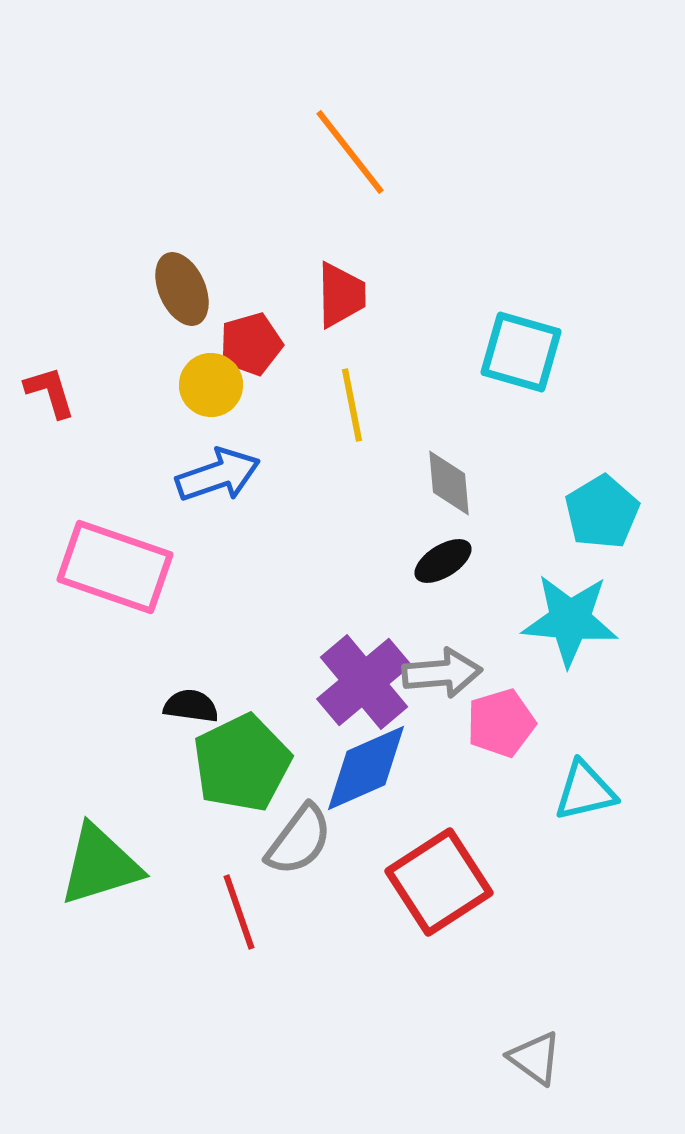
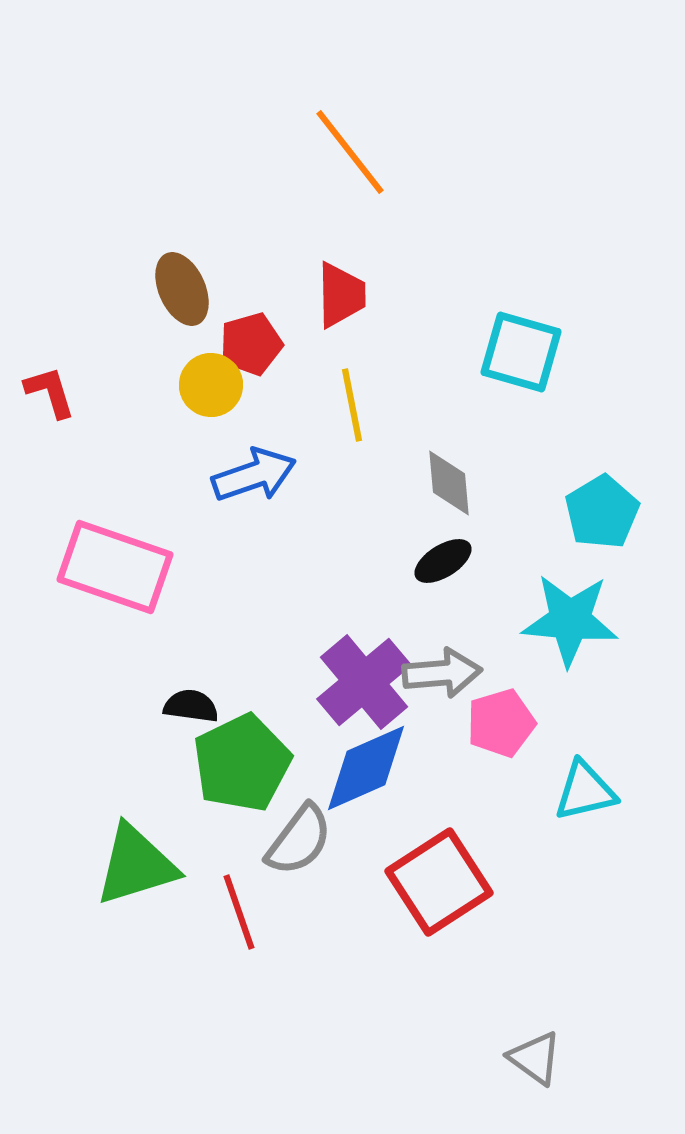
blue arrow: moved 36 px right
green triangle: moved 36 px right
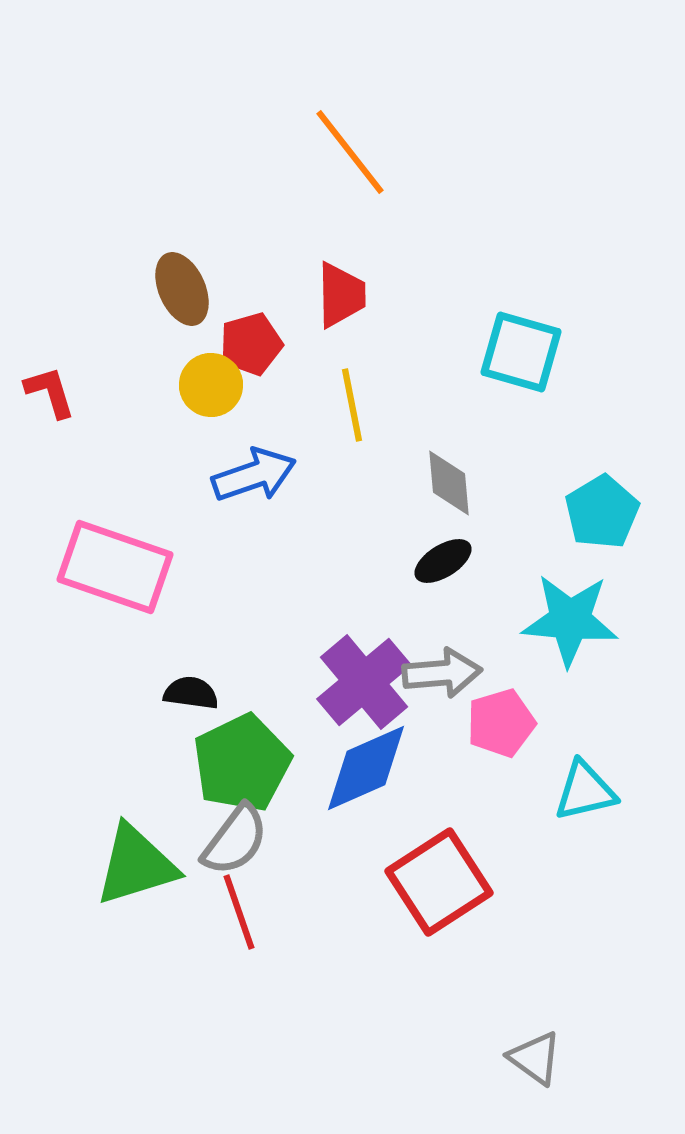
black semicircle: moved 13 px up
gray semicircle: moved 64 px left
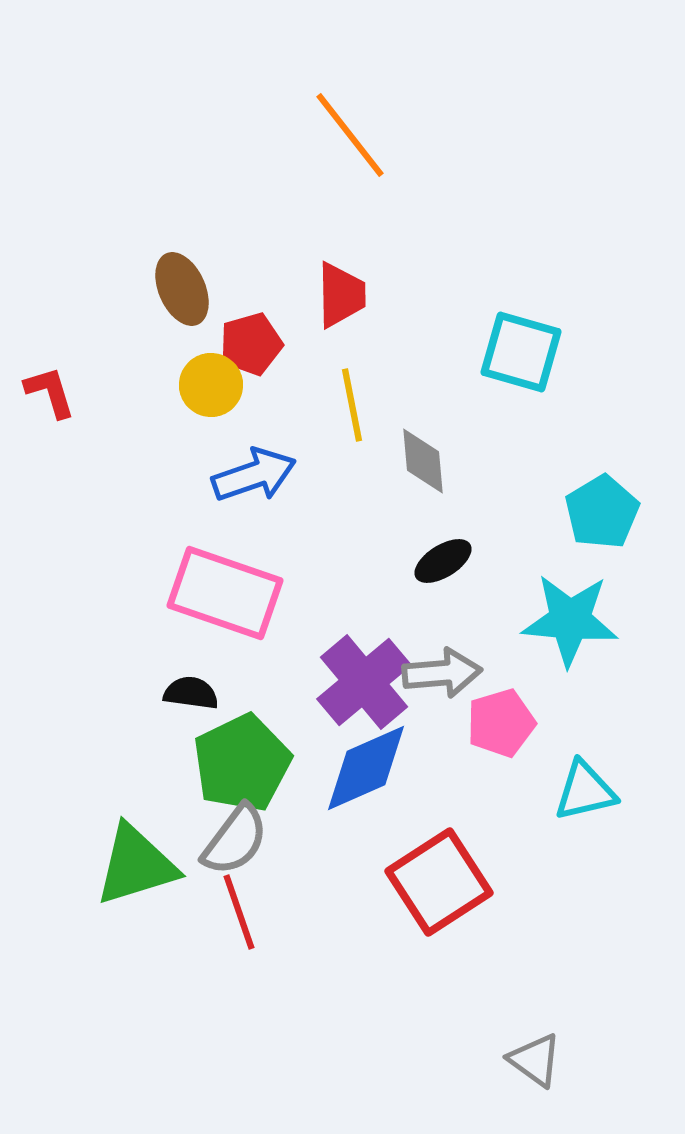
orange line: moved 17 px up
gray diamond: moved 26 px left, 22 px up
pink rectangle: moved 110 px right, 26 px down
gray triangle: moved 2 px down
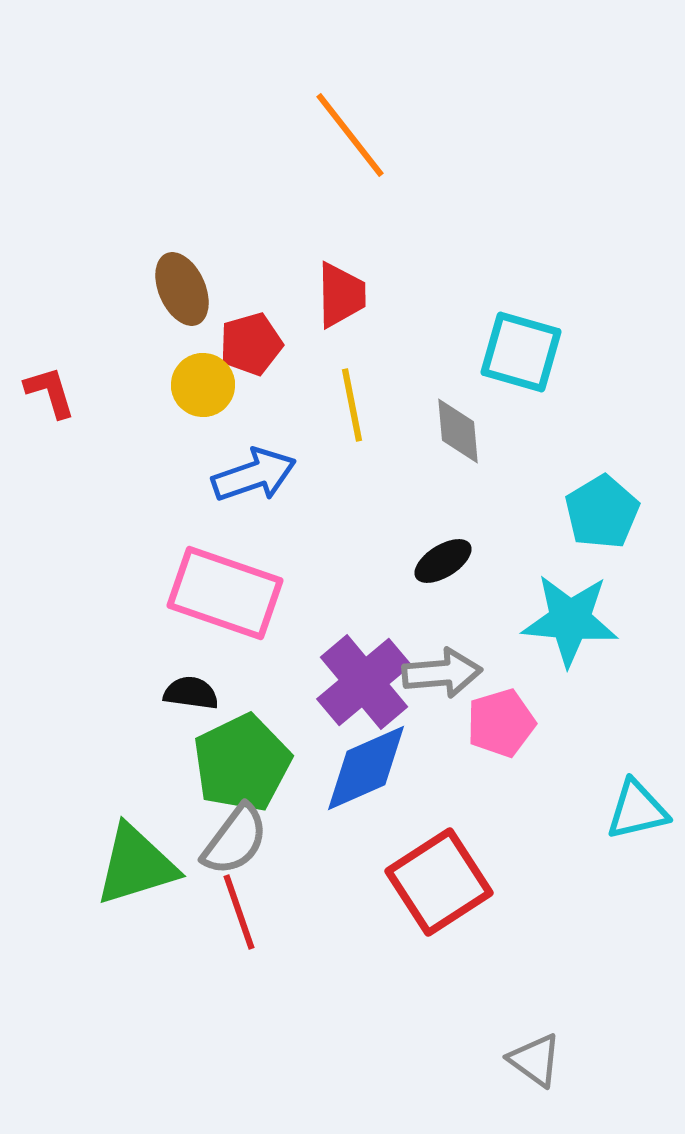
yellow circle: moved 8 px left
gray diamond: moved 35 px right, 30 px up
cyan triangle: moved 52 px right, 19 px down
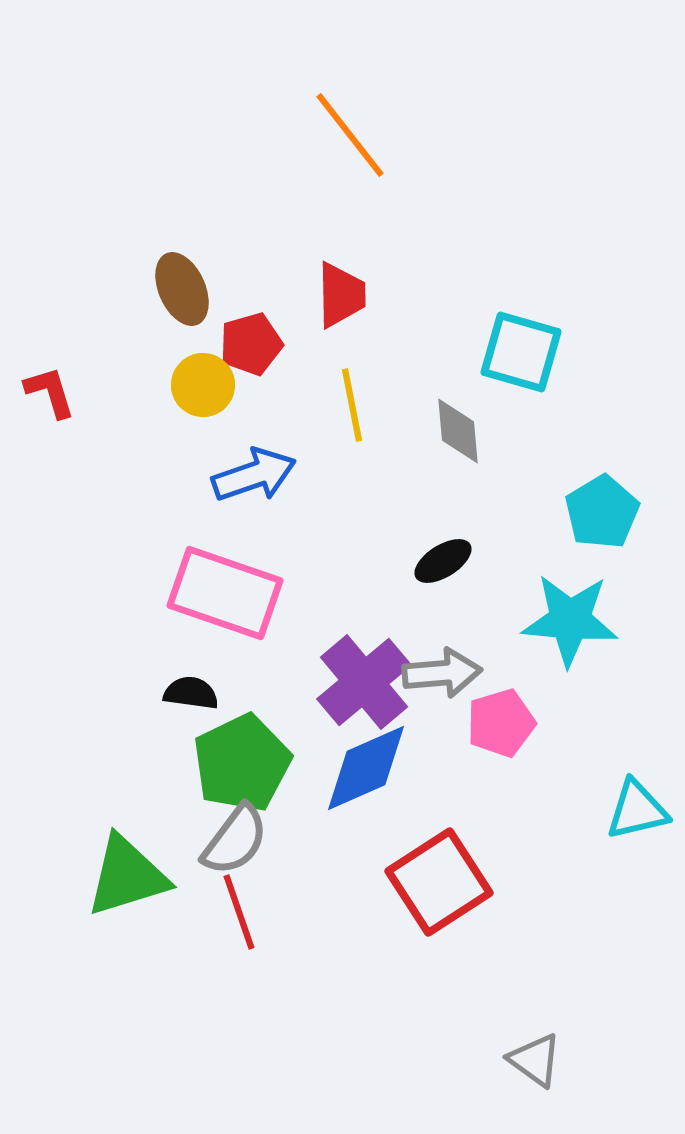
green triangle: moved 9 px left, 11 px down
